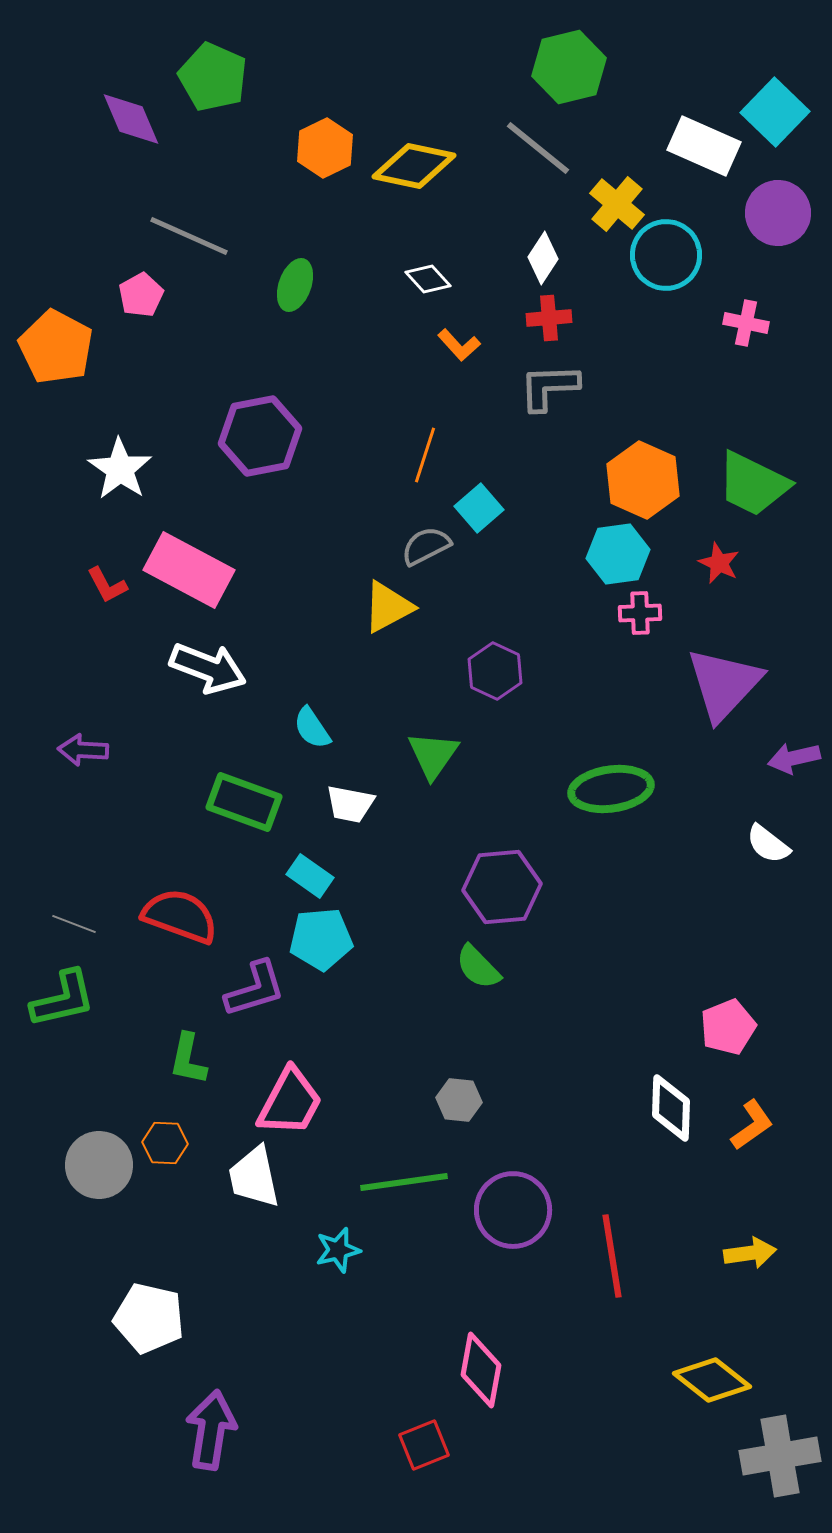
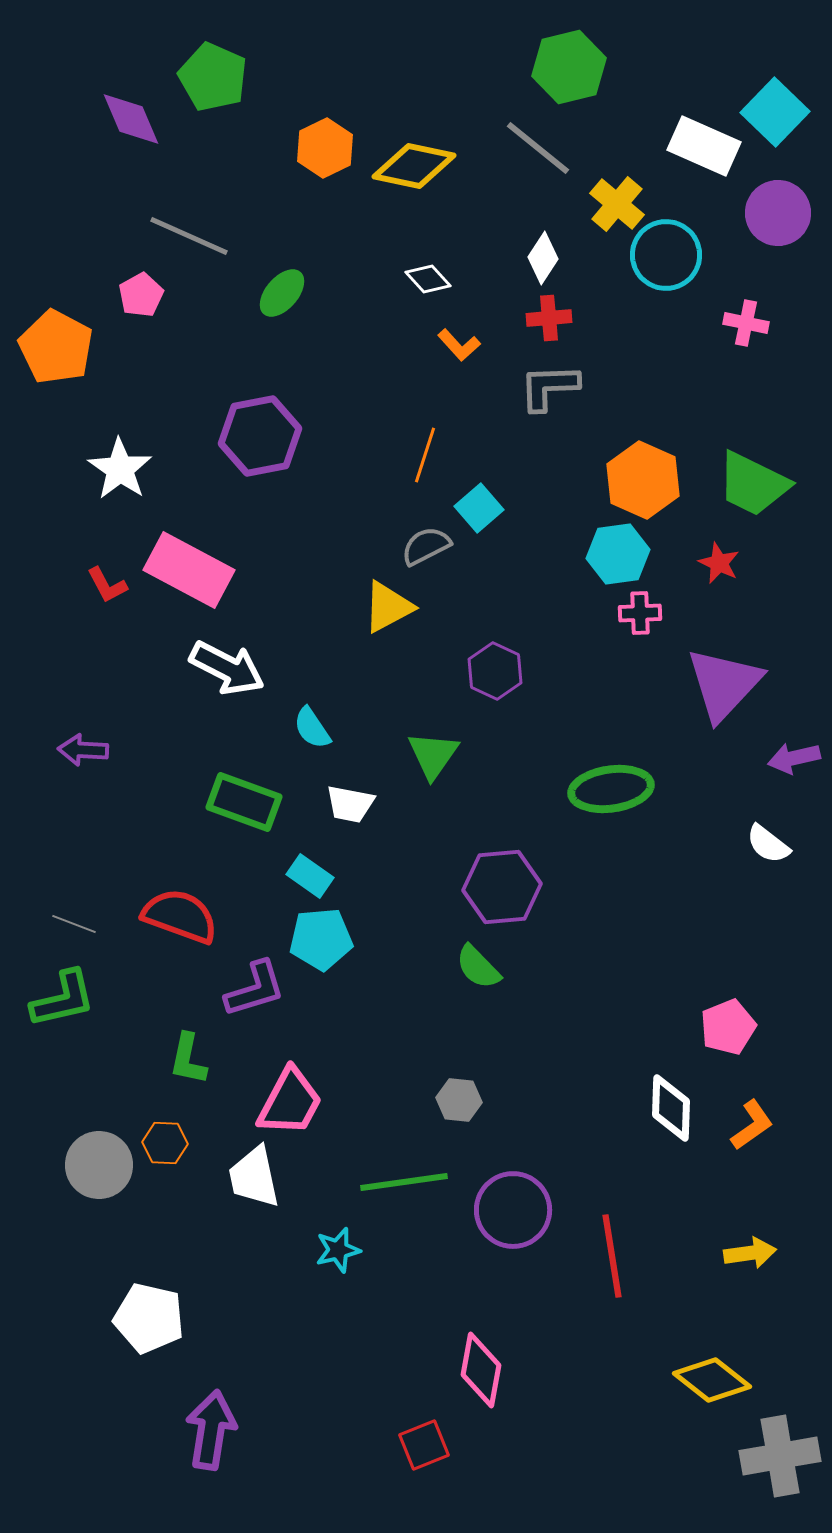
green ellipse at (295, 285): moved 13 px left, 8 px down; rotated 21 degrees clockwise
white arrow at (208, 668): moved 19 px right; rotated 6 degrees clockwise
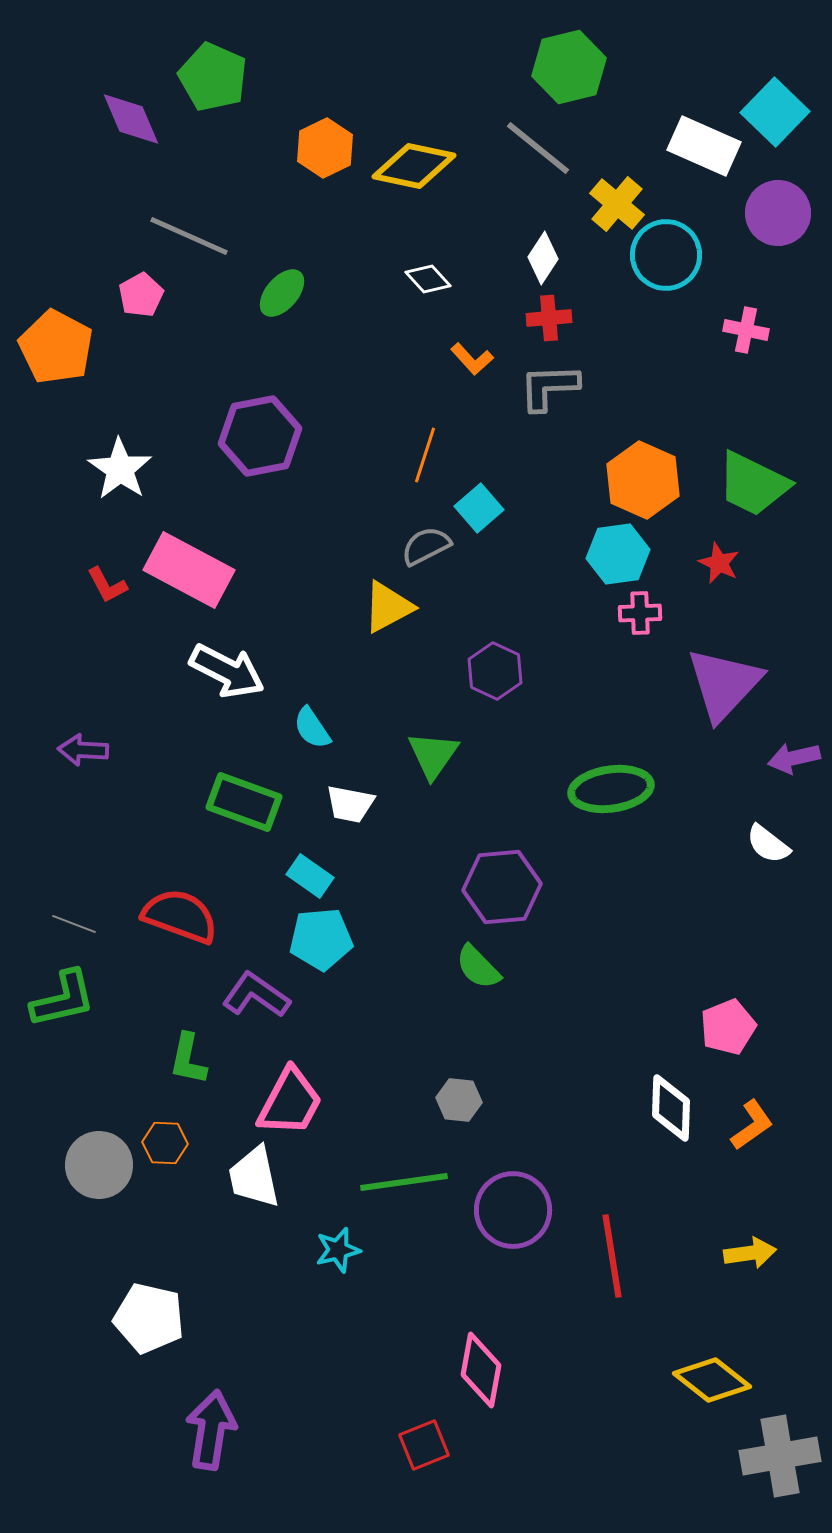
pink cross at (746, 323): moved 7 px down
orange L-shape at (459, 345): moved 13 px right, 14 px down
white arrow at (227, 668): moved 3 px down
purple L-shape at (255, 989): moved 1 px right, 6 px down; rotated 128 degrees counterclockwise
